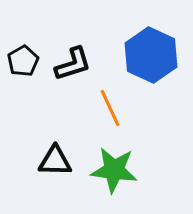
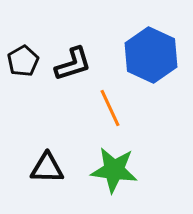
black triangle: moved 8 px left, 7 px down
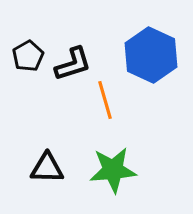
black pentagon: moved 5 px right, 5 px up
orange line: moved 5 px left, 8 px up; rotated 9 degrees clockwise
green star: moved 1 px left; rotated 12 degrees counterclockwise
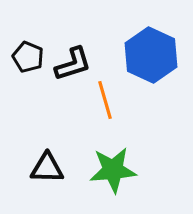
black pentagon: moved 1 px down; rotated 20 degrees counterclockwise
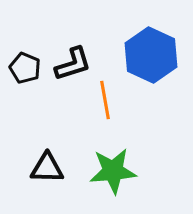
black pentagon: moved 3 px left, 11 px down
orange line: rotated 6 degrees clockwise
green star: moved 1 px down
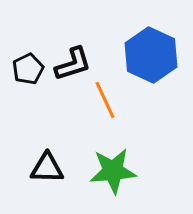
black pentagon: moved 3 px right, 1 px down; rotated 24 degrees clockwise
orange line: rotated 15 degrees counterclockwise
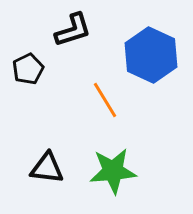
black L-shape: moved 34 px up
orange line: rotated 6 degrees counterclockwise
black triangle: rotated 6 degrees clockwise
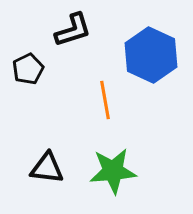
orange line: rotated 21 degrees clockwise
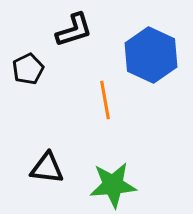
black L-shape: moved 1 px right
green star: moved 14 px down
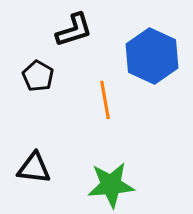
blue hexagon: moved 1 px right, 1 px down
black pentagon: moved 10 px right, 7 px down; rotated 16 degrees counterclockwise
black triangle: moved 13 px left
green star: moved 2 px left
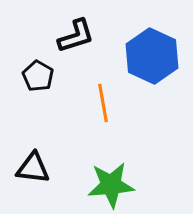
black L-shape: moved 2 px right, 6 px down
orange line: moved 2 px left, 3 px down
black triangle: moved 1 px left
